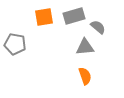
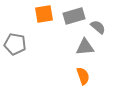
orange square: moved 3 px up
orange semicircle: moved 2 px left
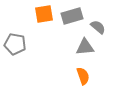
gray rectangle: moved 2 px left
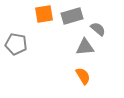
gray semicircle: moved 2 px down
gray pentagon: moved 1 px right
orange semicircle: rotated 12 degrees counterclockwise
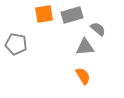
gray rectangle: moved 1 px up
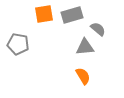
gray pentagon: moved 2 px right
